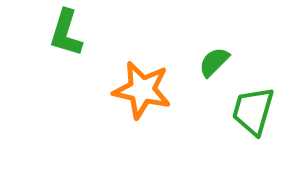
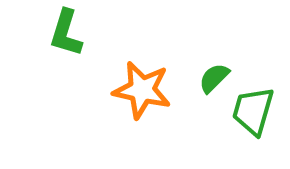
green semicircle: moved 16 px down
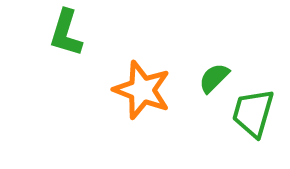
orange star: rotated 8 degrees clockwise
green trapezoid: moved 2 px down
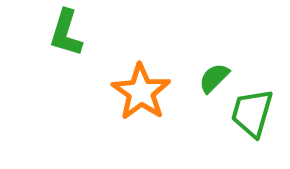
orange star: moved 1 px left, 2 px down; rotated 14 degrees clockwise
green trapezoid: moved 1 px left
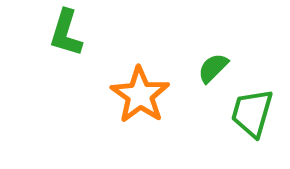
green semicircle: moved 1 px left, 10 px up
orange star: moved 1 px left, 3 px down
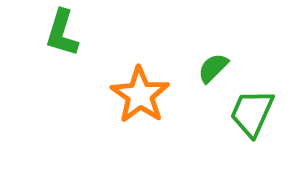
green L-shape: moved 4 px left
green trapezoid: rotated 8 degrees clockwise
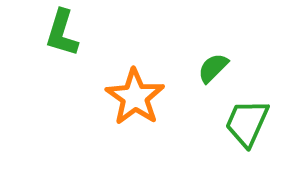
orange star: moved 5 px left, 2 px down
green trapezoid: moved 5 px left, 10 px down
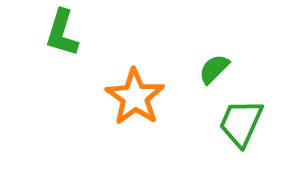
green semicircle: moved 1 px right, 1 px down
green trapezoid: moved 6 px left
